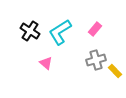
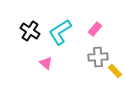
gray cross: moved 2 px right, 3 px up; rotated 12 degrees clockwise
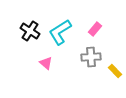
gray cross: moved 7 px left
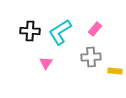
black cross: rotated 30 degrees counterclockwise
pink triangle: rotated 24 degrees clockwise
yellow rectangle: rotated 40 degrees counterclockwise
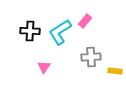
pink rectangle: moved 10 px left, 8 px up
pink triangle: moved 2 px left, 4 px down
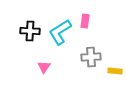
pink rectangle: rotated 32 degrees counterclockwise
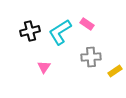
pink rectangle: moved 2 px right, 3 px down; rotated 64 degrees counterclockwise
black cross: rotated 18 degrees counterclockwise
yellow rectangle: rotated 40 degrees counterclockwise
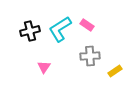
pink rectangle: moved 1 px down
cyan L-shape: moved 3 px up
gray cross: moved 1 px left, 1 px up
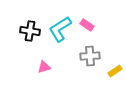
black cross: rotated 24 degrees clockwise
pink triangle: rotated 40 degrees clockwise
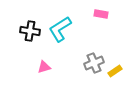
pink rectangle: moved 14 px right, 11 px up; rotated 24 degrees counterclockwise
gray cross: moved 4 px right, 7 px down; rotated 18 degrees counterclockwise
